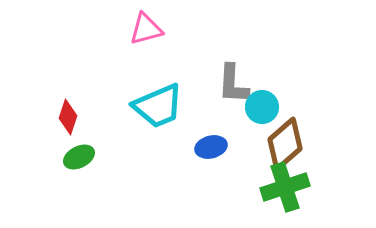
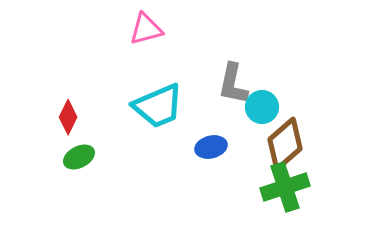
gray L-shape: rotated 9 degrees clockwise
red diamond: rotated 8 degrees clockwise
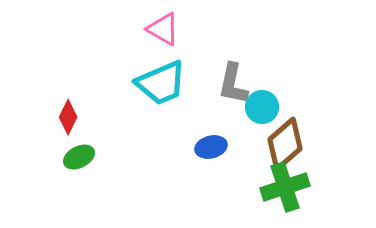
pink triangle: moved 17 px right; rotated 45 degrees clockwise
cyan trapezoid: moved 3 px right, 23 px up
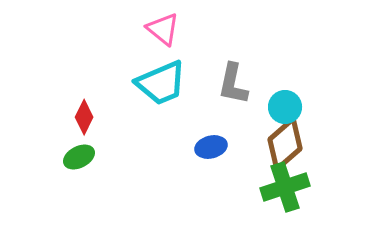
pink triangle: rotated 9 degrees clockwise
cyan circle: moved 23 px right
red diamond: moved 16 px right
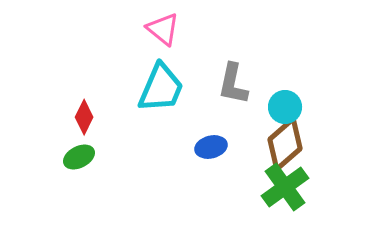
cyan trapezoid: moved 5 px down; rotated 44 degrees counterclockwise
green cross: rotated 18 degrees counterclockwise
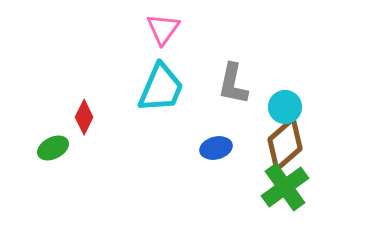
pink triangle: rotated 27 degrees clockwise
blue ellipse: moved 5 px right, 1 px down
green ellipse: moved 26 px left, 9 px up
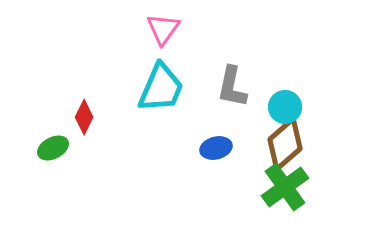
gray L-shape: moved 1 px left, 3 px down
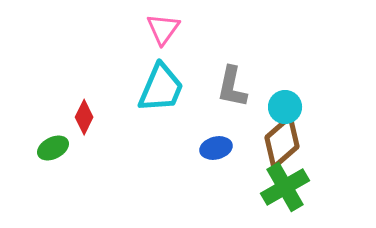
brown diamond: moved 3 px left, 2 px up
green cross: rotated 6 degrees clockwise
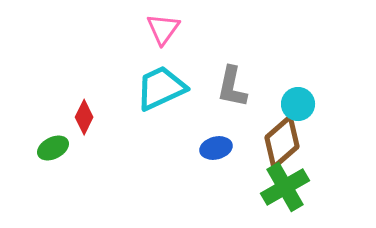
cyan trapezoid: rotated 138 degrees counterclockwise
cyan circle: moved 13 px right, 3 px up
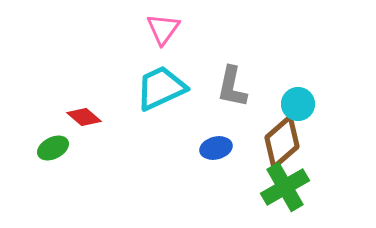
red diamond: rotated 76 degrees counterclockwise
